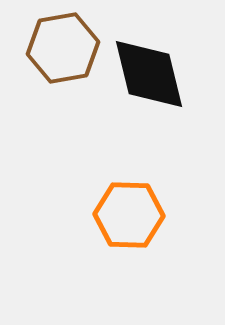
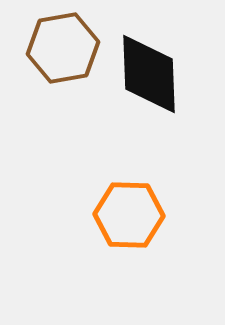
black diamond: rotated 12 degrees clockwise
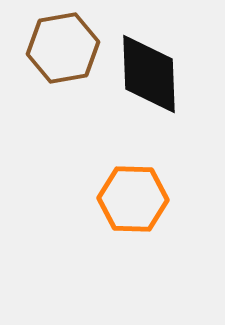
orange hexagon: moved 4 px right, 16 px up
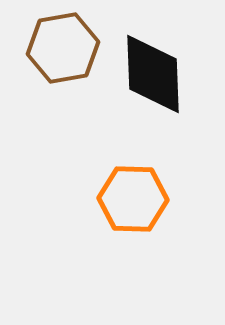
black diamond: moved 4 px right
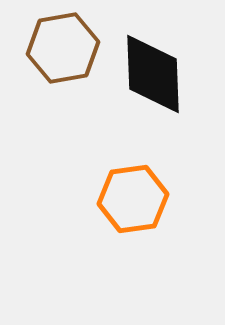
orange hexagon: rotated 10 degrees counterclockwise
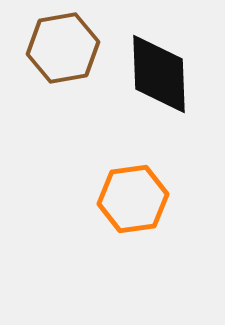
black diamond: moved 6 px right
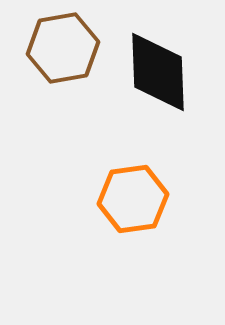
black diamond: moved 1 px left, 2 px up
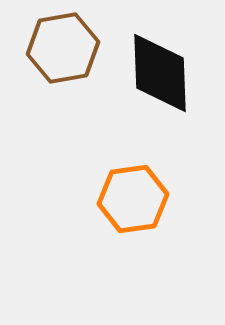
black diamond: moved 2 px right, 1 px down
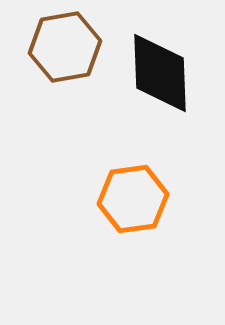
brown hexagon: moved 2 px right, 1 px up
